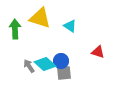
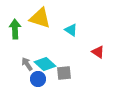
cyan triangle: moved 1 px right, 4 px down
red triangle: rotated 16 degrees clockwise
blue circle: moved 23 px left, 18 px down
gray arrow: moved 2 px left, 2 px up
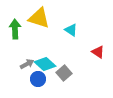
yellow triangle: moved 1 px left
gray arrow: rotated 96 degrees clockwise
gray square: rotated 35 degrees counterclockwise
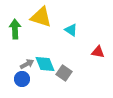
yellow triangle: moved 2 px right, 1 px up
red triangle: rotated 24 degrees counterclockwise
cyan diamond: rotated 25 degrees clockwise
gray square: rotated 14 degrees counterclockwise
blue circle: moved 16 px left
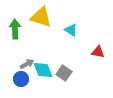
cyan diamond: moved 2 px left, 6 px down
blue circle: moved 1 px left
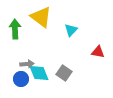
yellow triangle: rotated 20 degrees clockwise
cyan triangle: rotated 40 degrees clockwise
gray arrow: rotated 24 degrees clockwise
cyan diamond: moved 4 px left, 3 px down
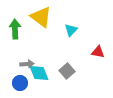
gray square: moved 3 px right, 2 px up; rotated 14 degrees clockwise
blue circle: moved 1 px left, 4 px down
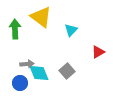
red triangle: rotated 40 degrees counterclockwise
